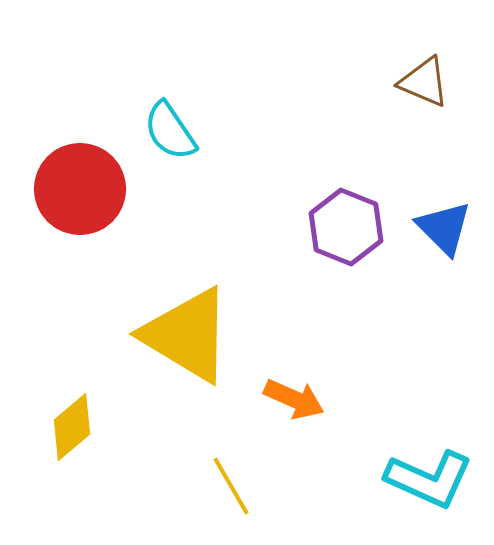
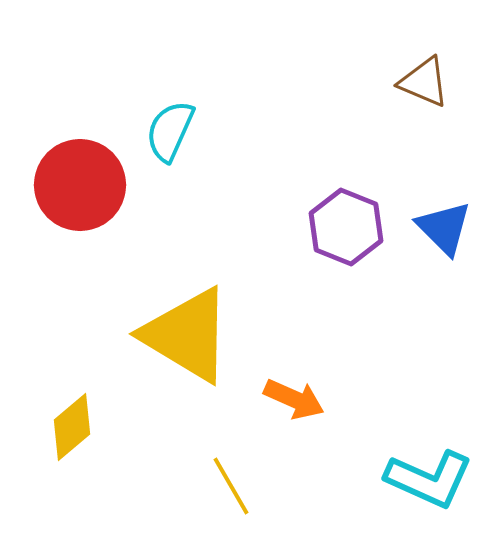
cyan semicircle: rotated 58 degrees clockwise
red circle: moved 4 px up
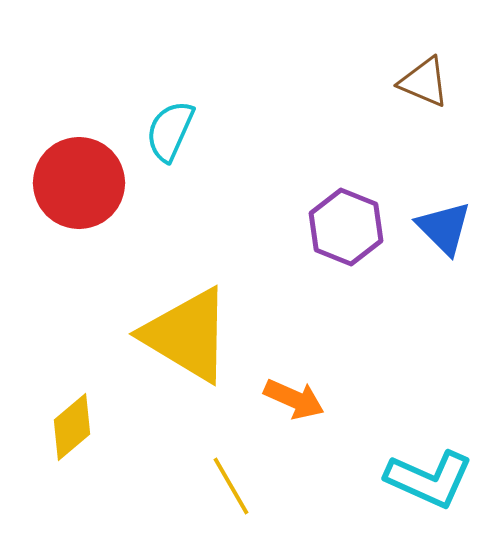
red circle: moved 1 px left, 2 px up
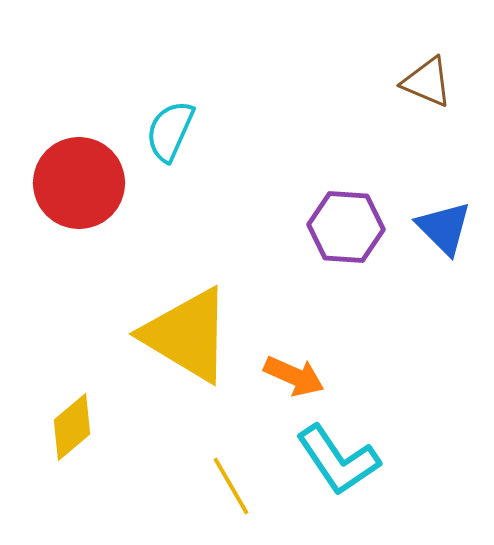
brown triangle: moved 3 px right
purple hexagon: rotated 18 degrees counterclockwise
orange arrow: moved 23 px up
cyan L-shape: moved 91 px left, 19 px up; rotated 32 degrees clockwise
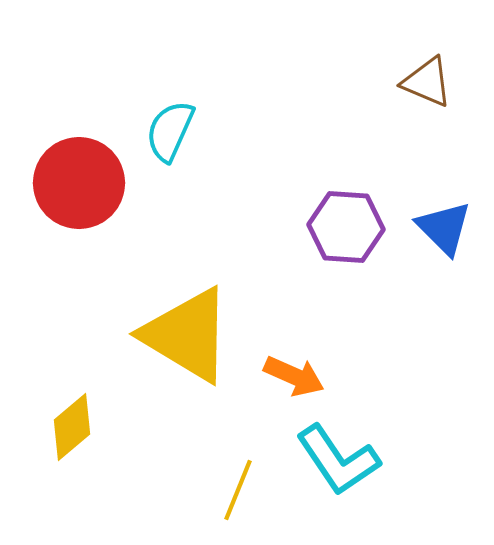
yellow line: moved 7 px right, 4 px down; rotated 52 degrees clockwise
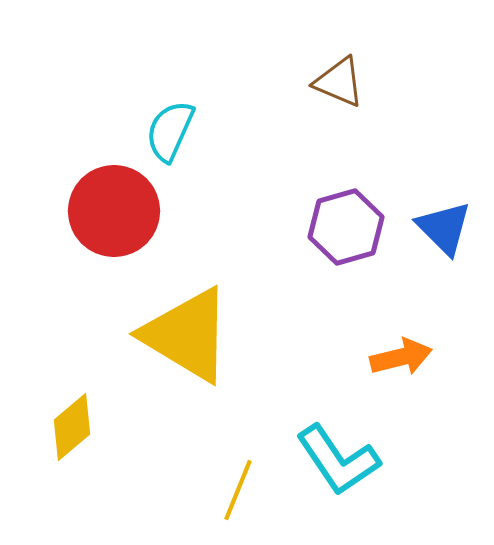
brown triangle: moved 88 px left
red circle: moved 35 px right, 28 px down
purple hexagon: rotated 20 degrees counterclockwise
orange arrow: moved 107 px right, 19 px up; rotated 38 degrees counterclockwise
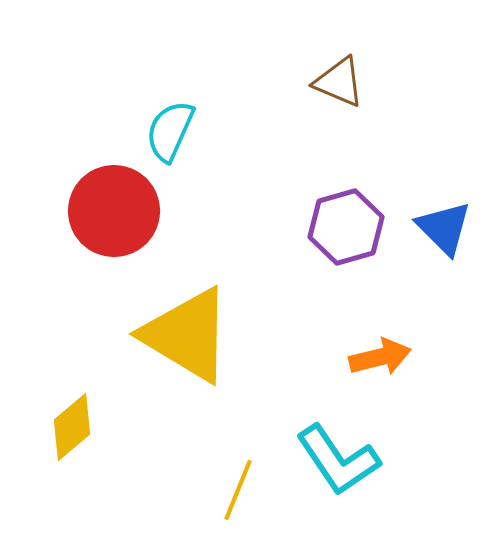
orange arrow: moved 21 px left
